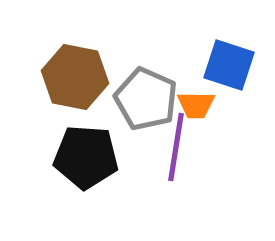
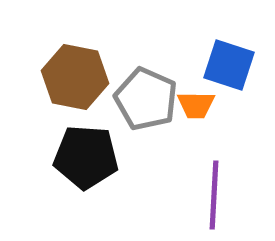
purple line: moved 38 px right, 48 px down; rotated 6 degrees counterclockwise
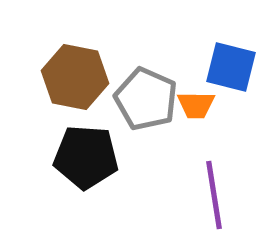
blue square: moved 2 px right, 2 px down; rotated 4 degrees counterclockwise
purple line: rotated 12 degrees counterclockwise
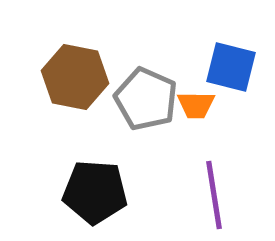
black pentagon: moved 9 px right, 35 px down
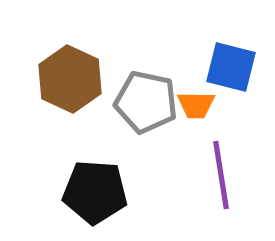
brown hexagon: moved 5 px left, 2 px down; rotated 14 degrees clockwise
gray pentagon: moved 3 px down; rotated 12 degrees counterclockwise
purple line: moved 7 px right, 20 px up
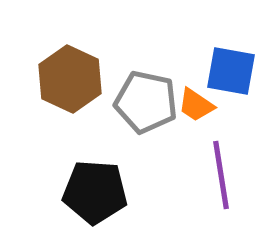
blue square: moved 4 px down; rotated 4 degrees counterclockwise
orange trapezoid: rotated 33 degrees clockwise
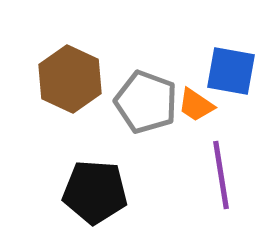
gray pentagon: rotated 8 degrees clockwise
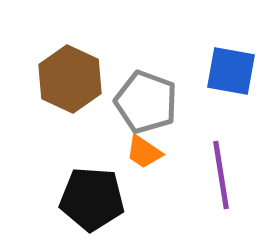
orange trapezoid: moved 52 px left, 47 px down
black pentagon: moved 3 px left, 7 px down
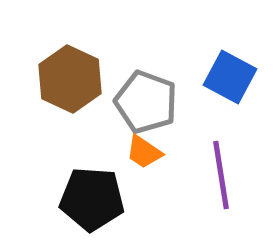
blue square: moved 1 px left, 6 px down; rotated 18 degrees clockwise
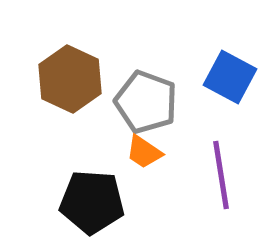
black pentagon: moved 3 px down
